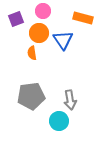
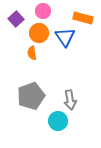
purple square: rotated 21 degrees counterclockwise
blue triangle: moved 2 px right, 3 px up
gray pentagon: rotated 12 degrees counterclockwise
cyan circle: moved 1 px left
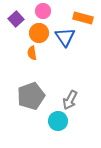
gray arrow: rotated 36 degrees clockwise
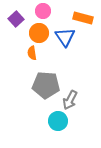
gray pentagon: moved 15 px right, 11 px up; rotated 24 degrees clockwise
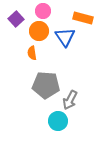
orange circle: moved 2 px up
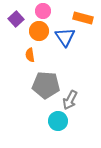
orange semicircle: moved 2 px left, 2 px down
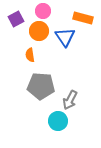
purple square: rotated 14 degrees clockwise
gray pentagon: moved 5 px left, 1 px down
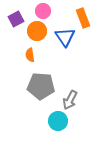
orange rectangle: rotated 54 degrees clockwise
orange circle: moved 2 px left
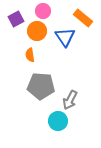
orange rectangle: rotated 30 degrees counterclockwise
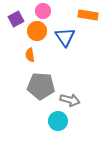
orange rectangle: moved 5 px right, 3 px up; rotated 30 degrees counterclockwise
gray arrow: rotated 102 degrees counterclockwise
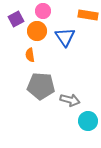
cyan circle: moved 30 px right
